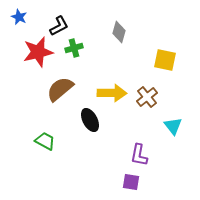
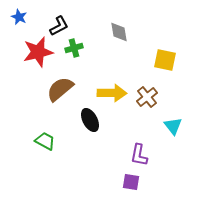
gray diamond: rotated 25 degrees counterclockwise
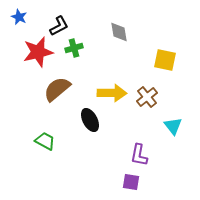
brown semicircle: moved 3 px left
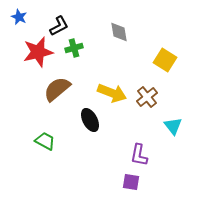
yellow square: rotated 20 degrees clockwise
yellow arrow: rotated 20 degrees clockwise
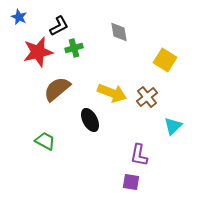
cyan triangle: rotated 24 degrees clockwise
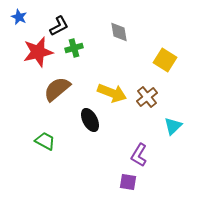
purple L-shape: rotated 20 degrees clockwise
purple square: moved 3 px left
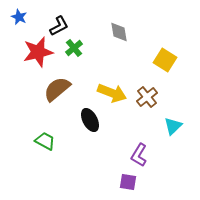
green cross: rotated 24 degrees counterclockwise
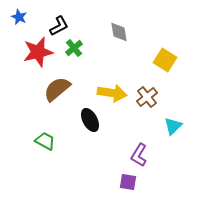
yellow arrow: rotated 12 degrees counterclockwise
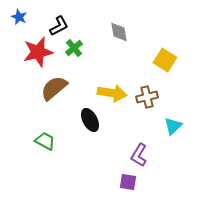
brown semicircle: moved 3 px left, 1 px up
brown cross: rotated 25 degrees clockwise
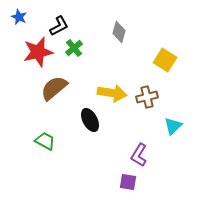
gray diamond: rotated 25 degrees clockwise
